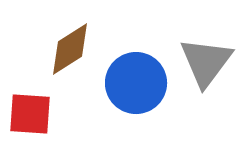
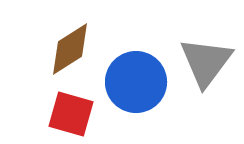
blue circle: moved 1 px up
red square: moved 41 px right; rotated 12 degrees clockwise
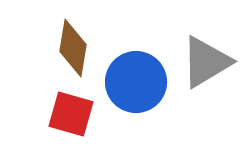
brown diamond: moved 3 px right, 1 px up; rotated 48 degrees counterclockwise
gray triangle: rotated 22 degrees clockwise
